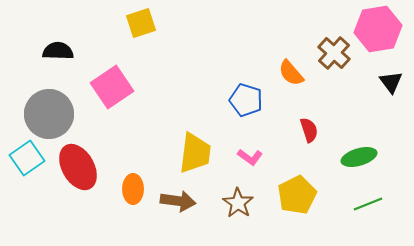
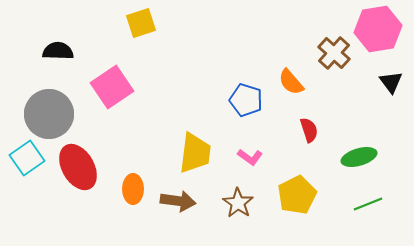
orange semicircle: moved 9 px down
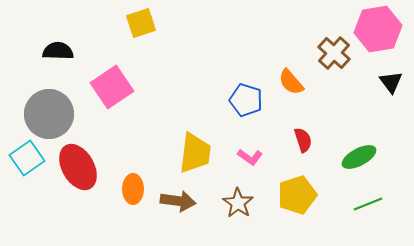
red semicircle: moved 6 px left, 10 px down
green ellipse: rotated 12 degrees counterclockwise
yellow pentagon: rotated 9 degrees clockwise
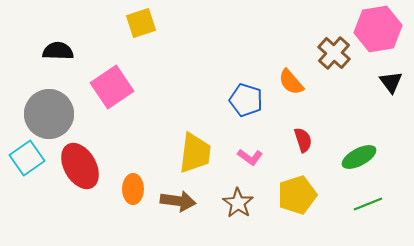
red ellipse: moved 2 px right, 1 px up
